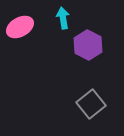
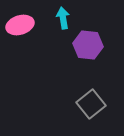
pink ellipse: moved 2 px up; rotated 12 degrees clockwise
purple hexagon: rotated 20 degrees counterclockwise
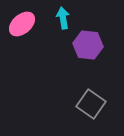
pink ellipse: moved 2 px right, 1 px up; rotated 24 degrees counterclockwise
gray square: rotated 16 degrees counterclockwise
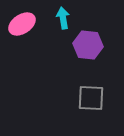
pink ellipse: rotated 8 degrees clockwise
gray square: moved 6 px up; rotated 32 degrees counterclockwise
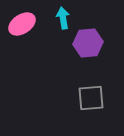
purple hexagon: moved 2 px up; rotated 12 degrees counterclockwise
gray square: rotated 8 degrees counterclockwise
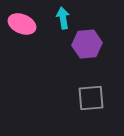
pink ellipse: rotated 56 degrees clockwise
purple hexagon: moved 1 px left, 1 px down
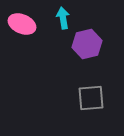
purple hexagon: rotated 8 degrees counterclockwise
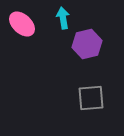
pink ellipse: rotated 20 degrees clockwise
